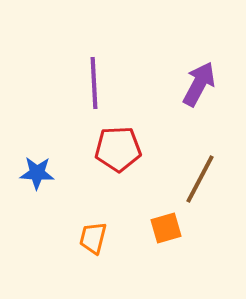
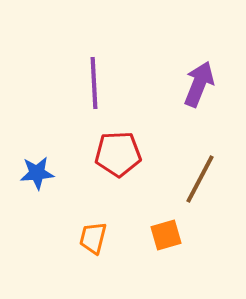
purple arrow: rotated 6 degrees counterclockwise
red pentagon: moved 5 px down
blue star: rotated 8 degrees counterclockwise
orange square: moved 7 px down
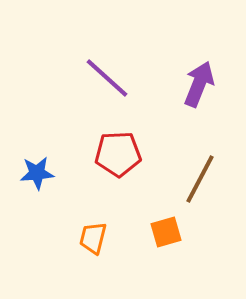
purple line: moved 13 px right, 5 px up; rotated 45 degrees counterclockwise
orange square: moved 3 px up
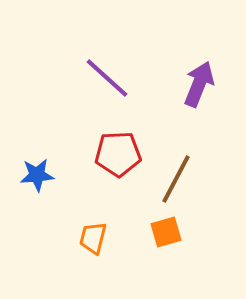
blue star: moved 2 px down
brown line: moved 24 px left
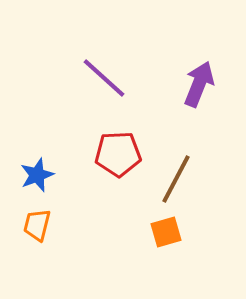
purple line: moved 3 px left
blue star: rotated 16 degrees counterclockwise
orange trapezoid: moved 56 px left, 13 px up
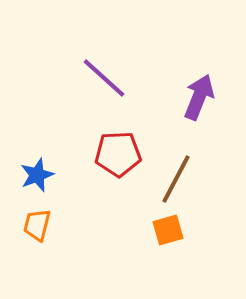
purple arrow: moved 13 px down
orange square: moved 2 px right, 2 px up
